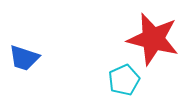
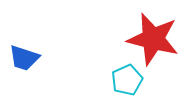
cyan pentagon: moved 3 px right
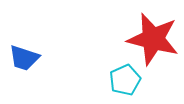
cyan pentagon: moved 2 px left
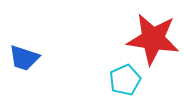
red star: rotated 6 degrees counterclockwise
